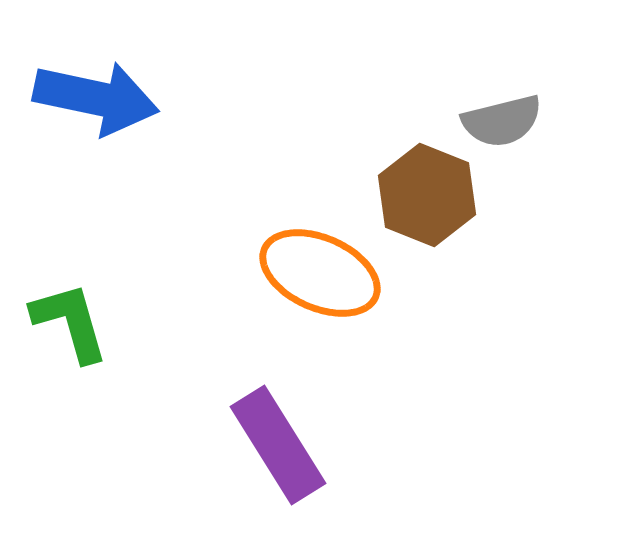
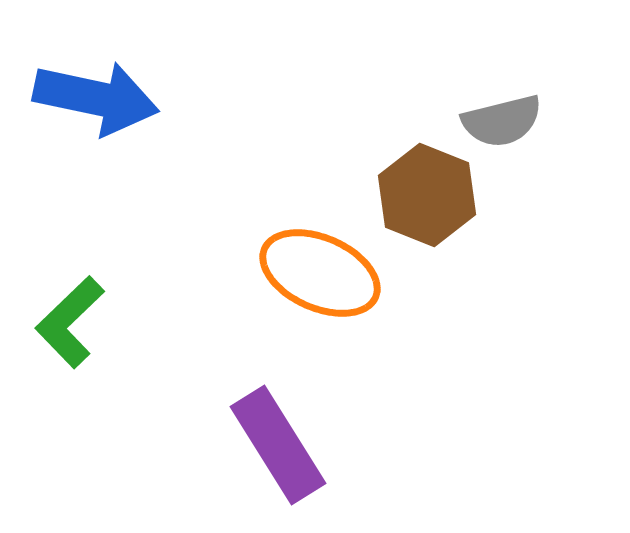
green L-shape: rotated 118 degrees counterclockwise
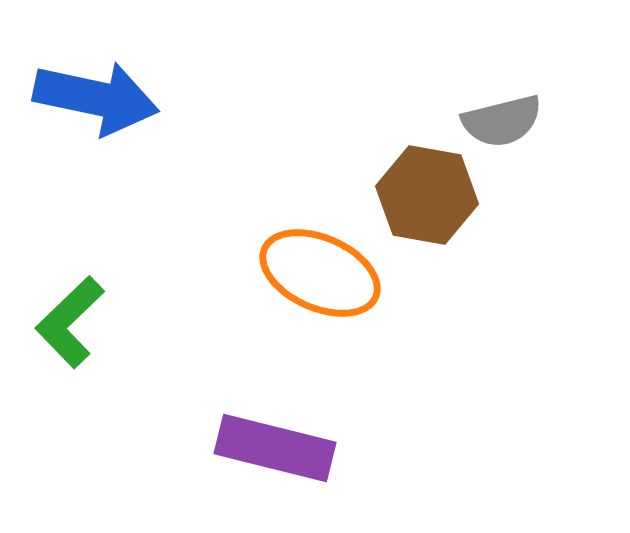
brown hexagon: rotated 12 degrees counterclockwise
purple rectangle: moved 3 px left, 3 px down; rotated 44 degrees counterclockwise
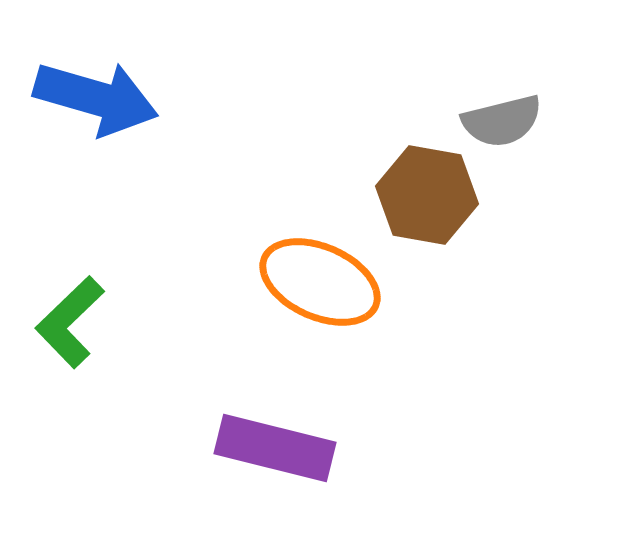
blue arrow: rotated 4 degrees clockwise
orange ellipse: moved 9 px down
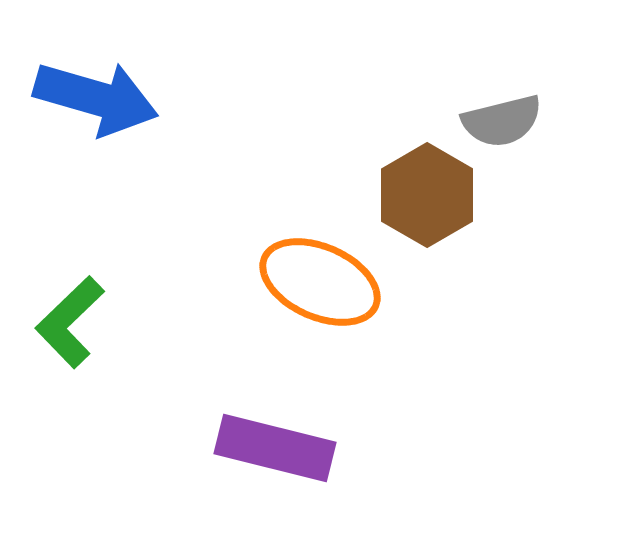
brown hexagon: rotated 20 degrees clockwise
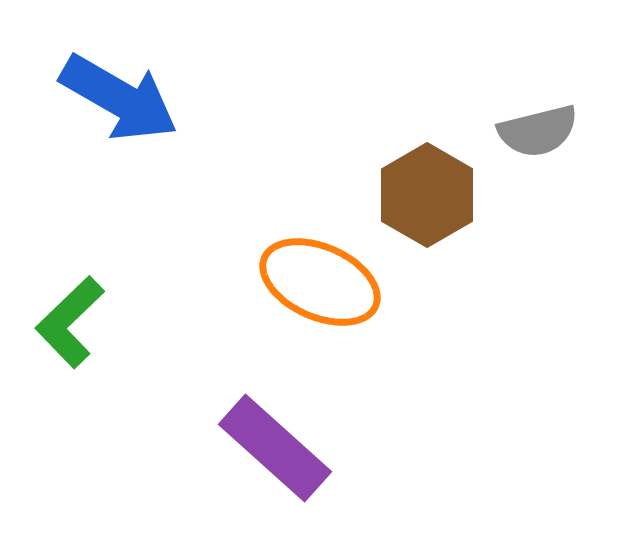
blue arrow: moved 23 px right; rotated 14 degrees clockwise
gray semicircle: moved 36 px right, 10 px down
purple rectangle: rotated 28 degrees clockwise
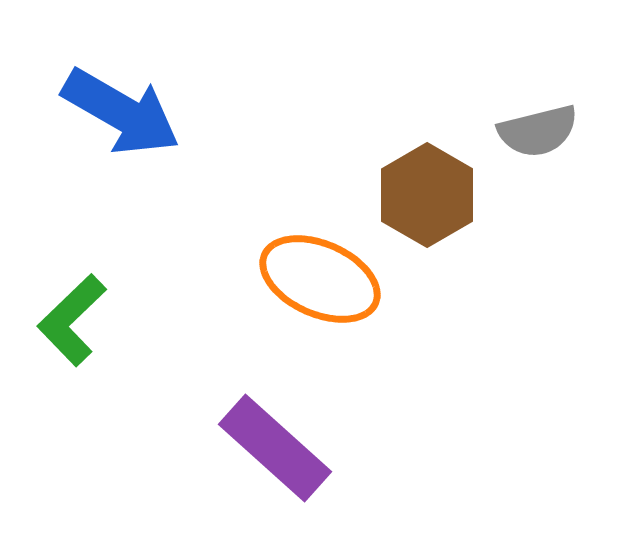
blue arrow: moved 2 px right, 14 px down
orange ellipse: moved 3 px up
green L-shape: moved 2 px right, 2 px up
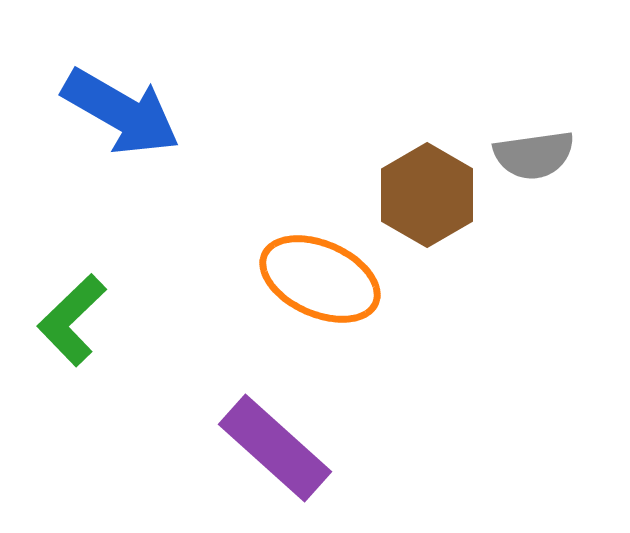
gray semicircle: moved 4 px left, 24 px down; rotated 6 degrees clockwise
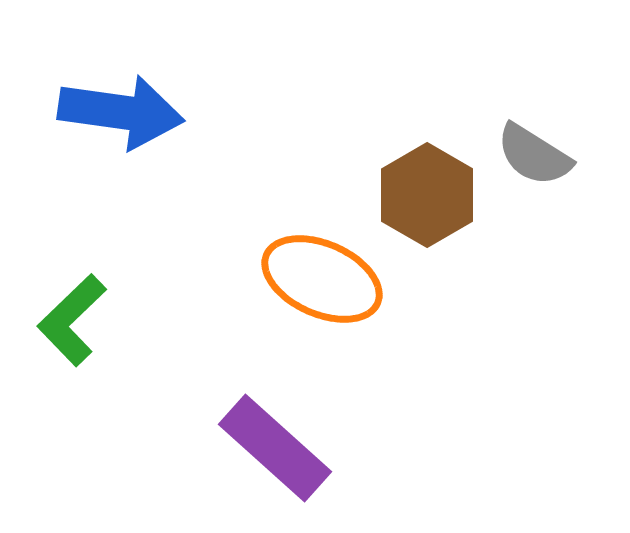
blue arrow: rotated 22 degrees counterclockwise
gray semicircle: rotated 40 degrees clockwise
orange ellipse: moved 2 px right
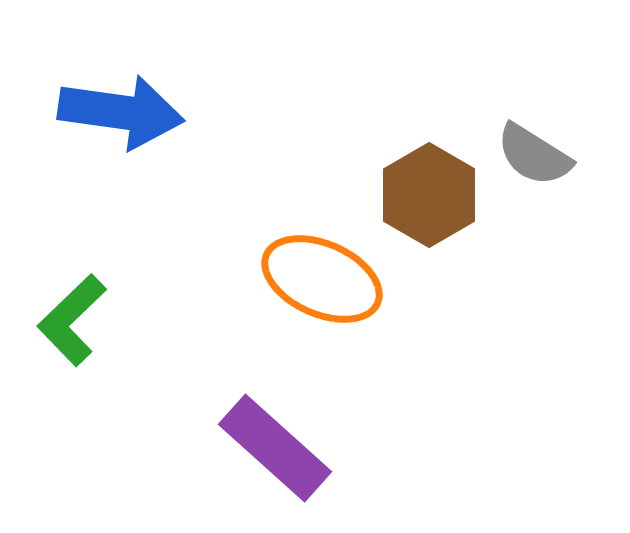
brown hexagon: moved 2 px right
